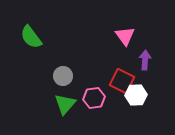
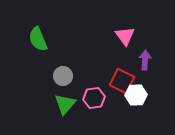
green semicircle: moved 7 px right, 2 px down; rotated 15 degrees clockwise
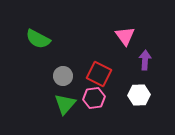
green semicircle: rotated 40 degrees counterclockwise
red square: moved 23 px left, 7 px up
white hexagon: moved 3 px right
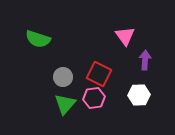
green semicircle: rotated 10 degrees counterclockwise
gray circle: moved 1 px down
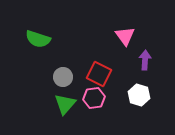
white hexagon: rotated 20 degrees clockwise
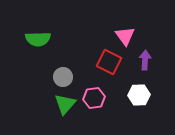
green semicircle: rotated 20 degrees counterclockwise
red square: moved 10 px right, 12 px up
white hexagon: rotated 20 degrees counterclockwise
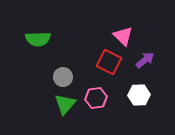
pink triangle: moved 2 px left; rotated 10 degrees counterclockwise
purple arrow: rotated 48 degrees clockwise
pink hexagon: moved 2 px right
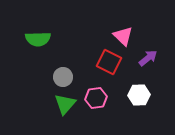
purple arrow: moved 3 px right, 2 px up
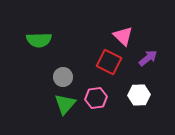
green semicircle: moved 1 px right, 1 px down
